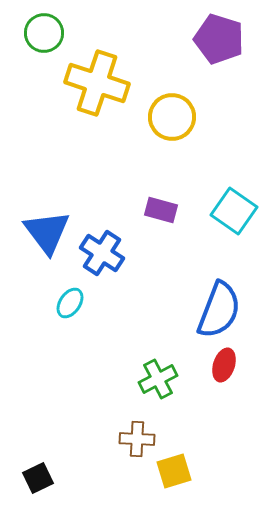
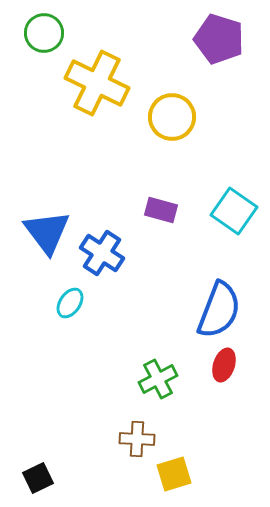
yellow cross: rotated 8 degrees clockwise
yellow square: moved 3 px down
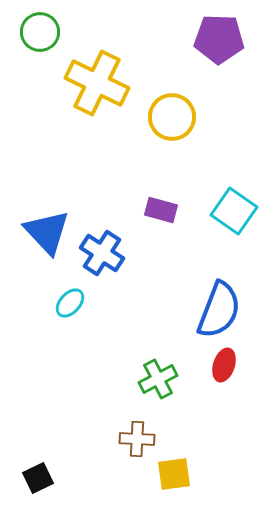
green circle: moved 4 px left, 1 px up
purple pentagon: rotated 15 degrees counterclockwise
blue triangle: rotated 6 degrees counterclockwise
cyan ellipse: rotated 8 degrees clockwise
yellow square: rotated 9 degrees clockwise
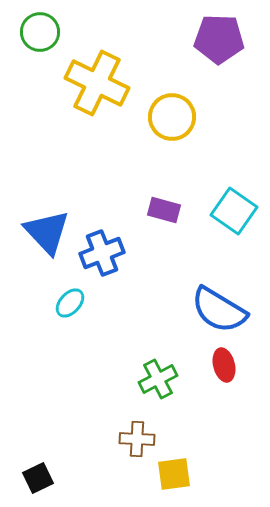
purple rectangle: moved 3 px right
blue cross: rotated 36 degrees clockwise
blue semicircle: rotated 100 degrees clockwise
red ellipse: rotated 32 degrees counterclockwise
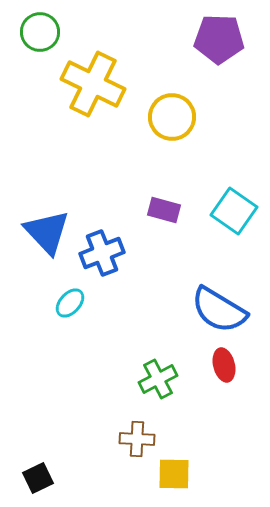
yellow cross: moved 4 px left, 1 px down
yellow square: rotated 9 degrees clockwise
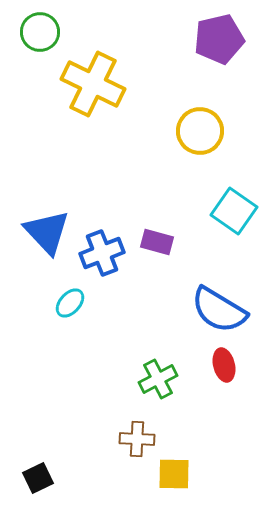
purple pentagon: rotated 15 degrees counterclockwise
yellow circle: moved 28 px right, 14 px down
purple rectangle: moved 7 px left, 32 px down
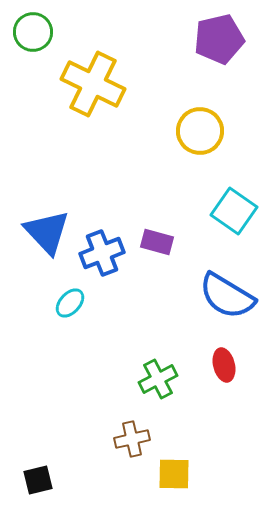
green circle: moved 7 px left
blue semicircle: moved 8 px right, 14 px up
brown cross: moved 5 px left; rotated 16 degrees counterclockwise
black square: moved 2 px down; rotated 12 degrees clockwise
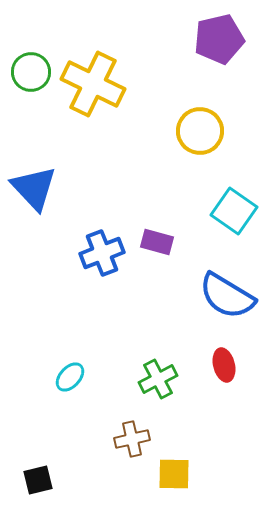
green circle: moved 2 px left, 40 px down
blue triangle: moved 13 px left, 44 px up
cyan ellipse: moved 74 px down
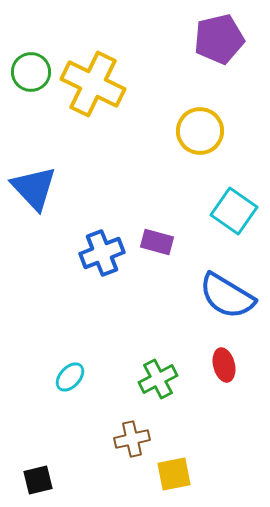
yellow square: rotated 12 degrees counterclockwise
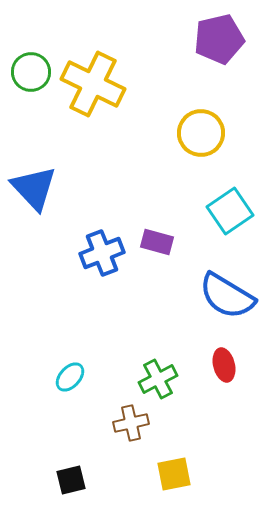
yellow circle: moved 1 px right, 2 px down
cyan square: moved 4 px left; rotated 21 degrees clockwise
brown cross: moved 1 px left, 16 px up
black square: moved 33 px right
